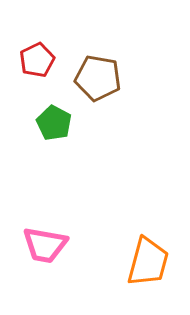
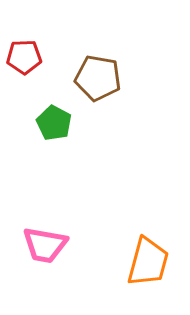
red pentagon: moved 13 px left, 3 px up; rotated 24 degrees clockwise
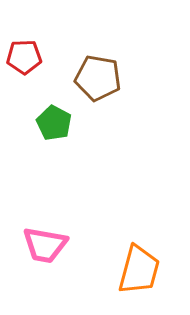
orange trapezoid: moved 9 px left, 8 px down
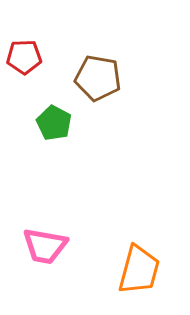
pink trapezoid: moved 1 px down
